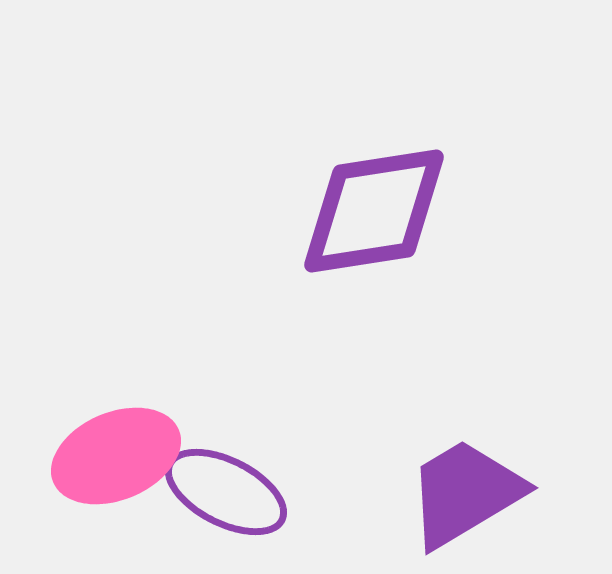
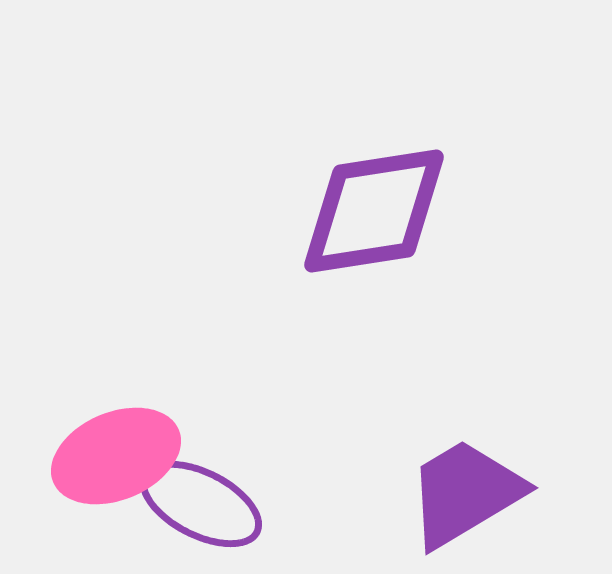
purple ellipse: moved 25 px left, 12 px down
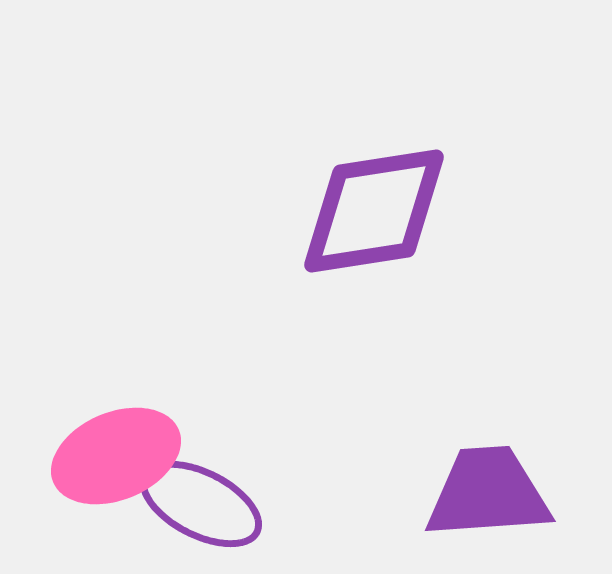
purple trapezoid: moved 23 px right; rotated 27 degrees clockwise
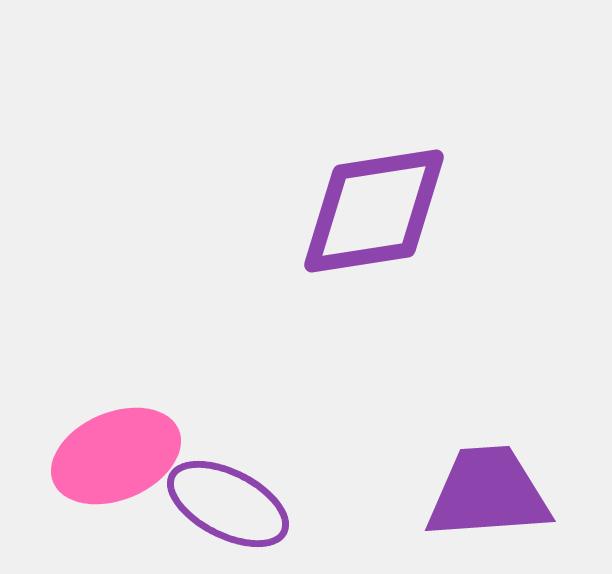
purple ellipse: moved 27 px right
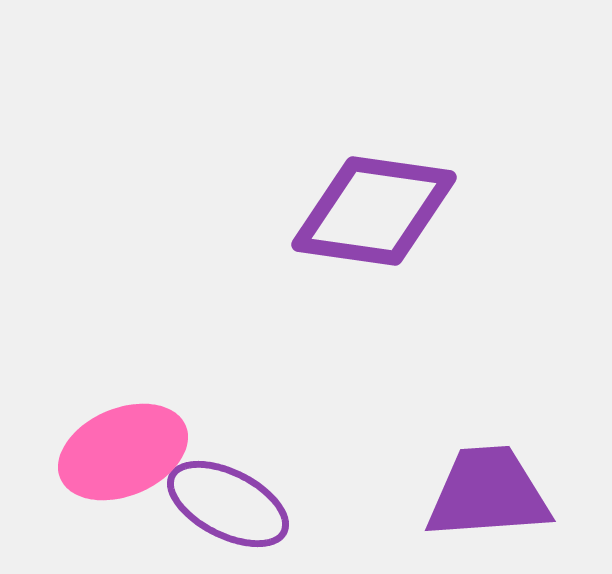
purple diamond: rotated 17 degrees clockwise
pink ellipse: moved 7 px right, 4 px up
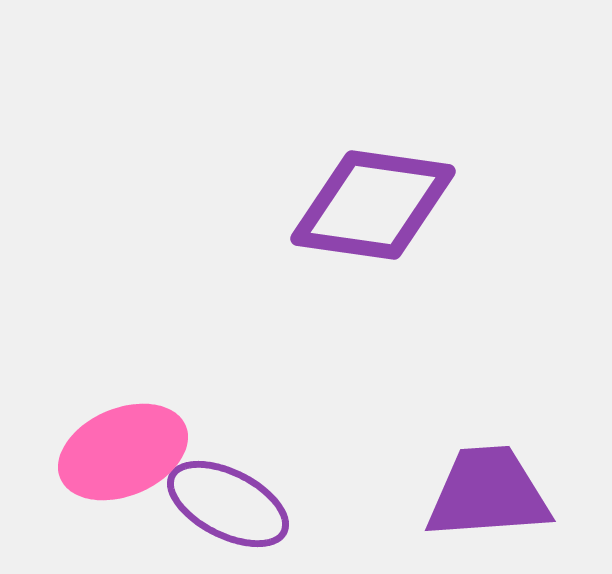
purple diamond: moved 1 px left, 6 px up
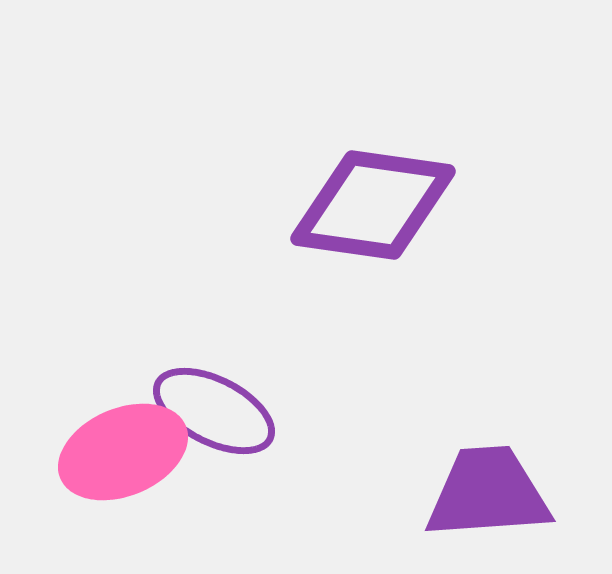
purple ellipse: moved 14 px left, 93 px up
